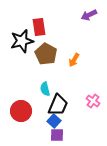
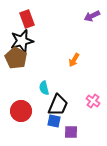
purple arrow: moved 3 px right, 1 px down
red rectangle: moved 12 px left, 8 px up; rotated 12 degrees counterclockwise
brown pentagon: moved 30 px left, 4 px down
cyan semicircle: moved 1 px left, 1 px up
blue square: rotated 32 degrees counterclockwise
purple square: moved 14 px right, 3 px up
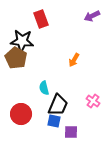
red rectangle: moved 14 px right
black star: rotated 20 degrees clockwise
red circle: moved 3 px down
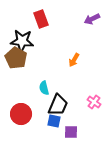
purple arrow: moved 3 px down
pink cross: moved 1 px right, 1 px down
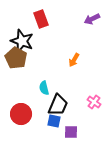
black star: rotated 15 degrees clockwise
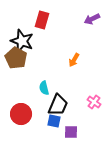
red rectangle: moved 1 px right, 1 px down; rotated 36 degrees clockwise
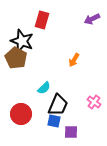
cyan semicircle: rotated 120 degrees counterclockwise
